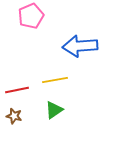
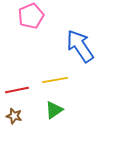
blue arrow: rotated 60 degrees clockwise
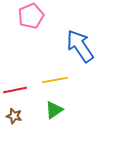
red line: moved 2 px left
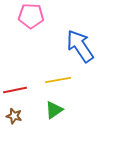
pink pentagon: rotated 25 degrees clockwise
yellow line: moved 3 px right
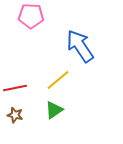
yellow line: rotated 30 degrees counterclockwise
red line: moved 2 px up
brown star: moved 1 px right, 1 px up
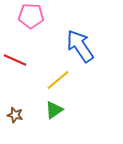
red line: moved 28 px up; rotated 35 degrees clockwise
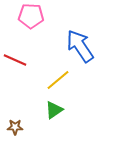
brown star: moved 12 px down; rotated 14 degrees counterclockwise
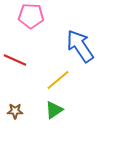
brown star: moved 16 px up
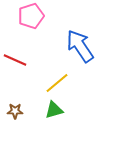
pink pentagon: rotated 20 degrees counterclockwise
yellow line: moved 1 px left, 3 px down
green triangle: rotated 18 degrees clockwise
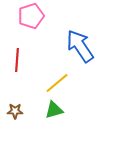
red line: moved 2 px right; rotated 70 degrees clockwise
